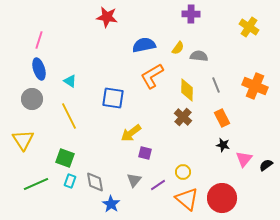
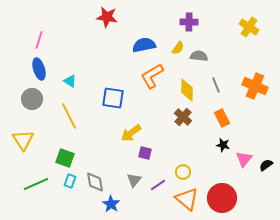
purple cross: moved 2 px left, 8 px down
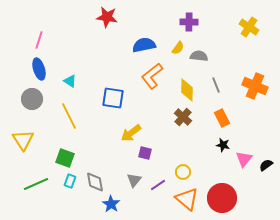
orange L-shape: rotated 8 degrees counterclockwise
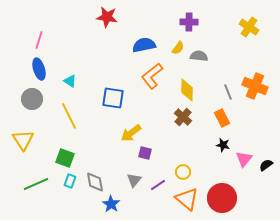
gray line: moved 12 px right, 7 px down
